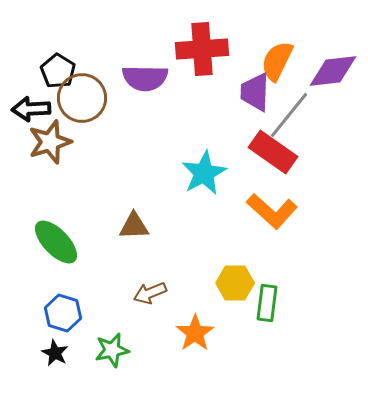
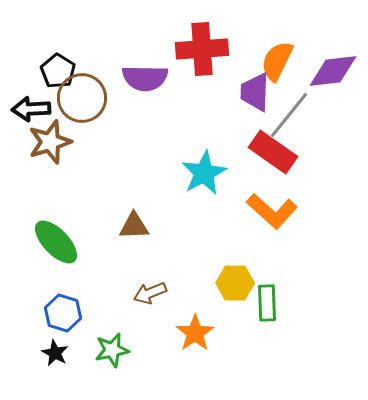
green rectangle: rotated 9 degrees counterclockwise
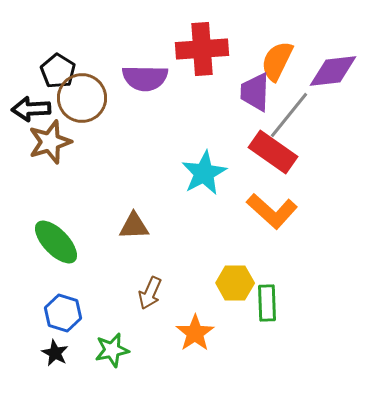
brown arrow: rotated 44 degrees counterclockwise
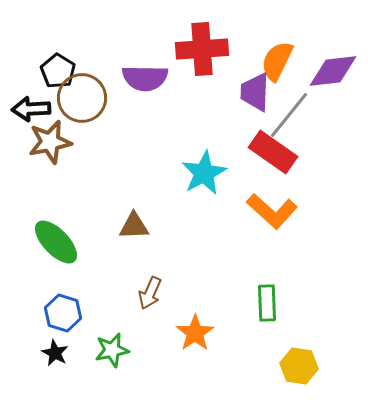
brown star: rotated 6 degrees clockwise
yellow hexagon: moved 64 px right, 83 px down; rotated 9 degrees clockwise
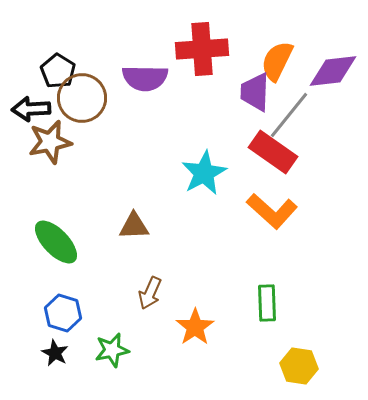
orange star: moved 6 px up
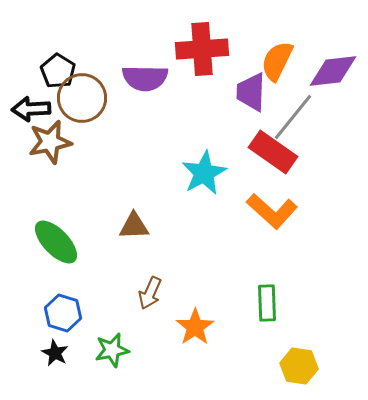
purple trapezoid: moved 4 px left
gray line: moved 4 px right, 2 px down
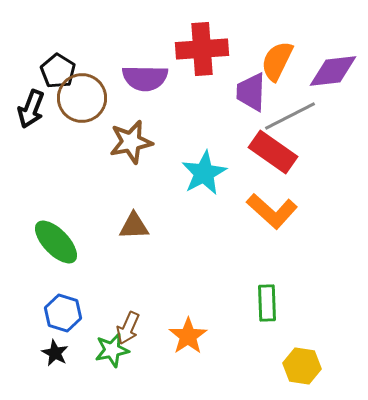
black arrow: rotated 66 degrees counterclockwise
gray line: moved 3 px left, 1 px up; rotated 24 degrees clockwise
brown star: moved 81 px right
brown arrow: moved 22 px left, 35 px down
orange star: moved 7 px left, 9 px down
yellow hexagon: moved 3 px right
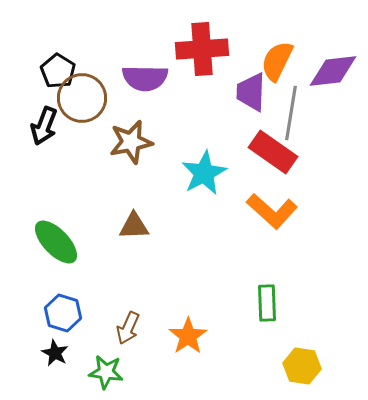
black arrow: moved 13 px right, 17 px down
gray line: moved 1 px right, 3 px up; rotated 54 degrees counterclockwise
green star: moved 6 px left, 22 px down; rotated 20 degrees clockwise
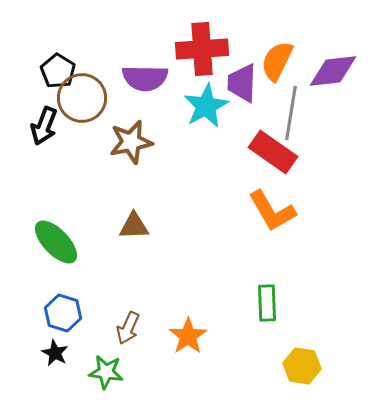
purple trapezoid: moved 9 px left, 9 px up
cyan star: moved 2 px right, 67 px up
orange L-shape: rotated 18 degrees clockwise
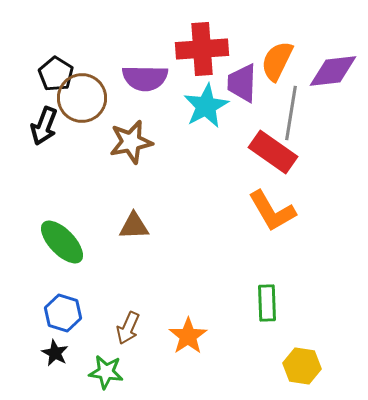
black pentagon: moved 2 px left, 3 px down
green ellipse: moved 6 px right
